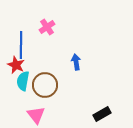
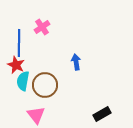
pink cross: moved 5 px left
blue line: moved 2 px left, 2 px up
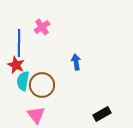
brown circle: moved 3 px left
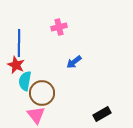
pink cross: moved 17 px right; rotated 21 degrees clockwise
blue arrow: moved 2 px left; rotated 119 degrees counterclockwise
cyan semicircle: moved 2 px right
brown circle: moved 8 px down
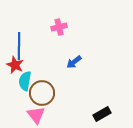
blue line: moved 3 px down
red star: moved 1 px left
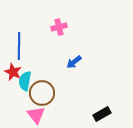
red star: moved 2 px left, 7 px down
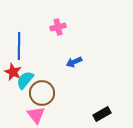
pink cross: moved 1 px left
blue arrow: rotated 14 degrees clockwise
cyan semicircle: moved 1 px up; rotated 30 degrees clockwise
